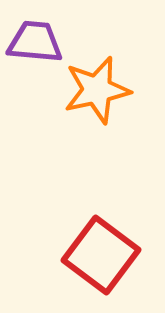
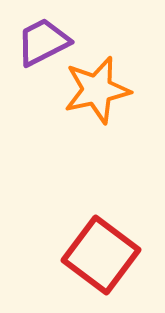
purple trapezoid: moved 8 px right; rotated 32 degrees counterclockwise
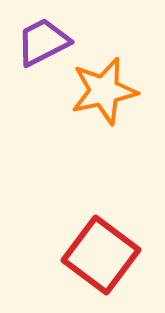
orange star: moved 7 px right, 1 px down
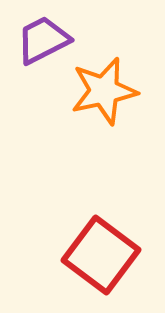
purple trapezoid: moved 2 px up
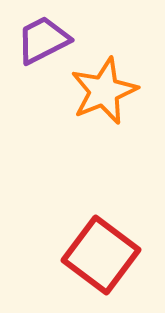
orange star: rotated 10 degrees counterclockwise
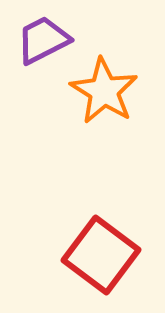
orange star: rotated 18 degrees counterclockwise
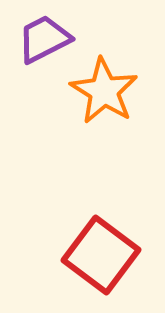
purple trapezoid: moved 1 px right, 1 px up
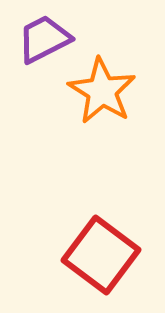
orange star: moved 2 px left
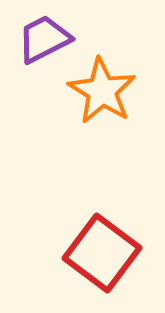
red square: moved 1 px right, 2 px up
